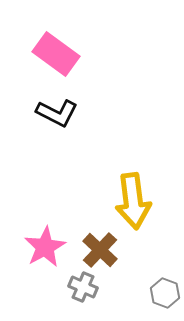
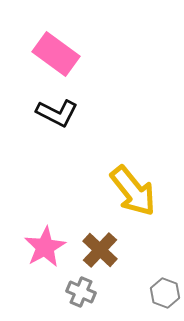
yellow arrow: moved 10 px up; rotated 32 degrees counterclockwise
gray cross: moved 2 px left, 5 px down
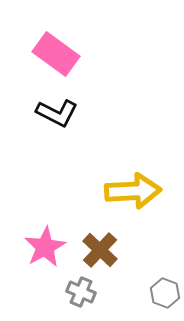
yellow arrow: rotated 54 degrees counterclockwise
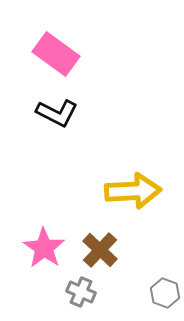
pink star: moved 1 px left, 1 px down; rotated 9 degrees counterclockwise
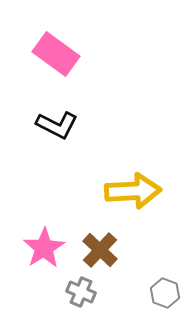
black L-shape: moved 12 px down
pink star: rotated 6 degrees clockwise
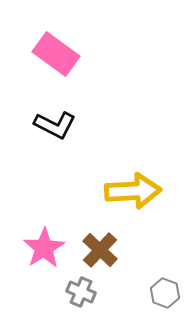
black L-shape: moved 2 px left
